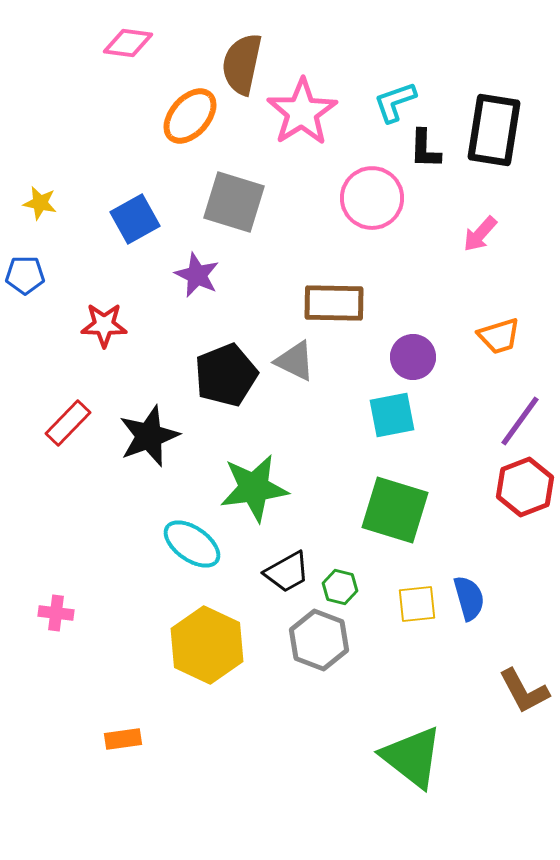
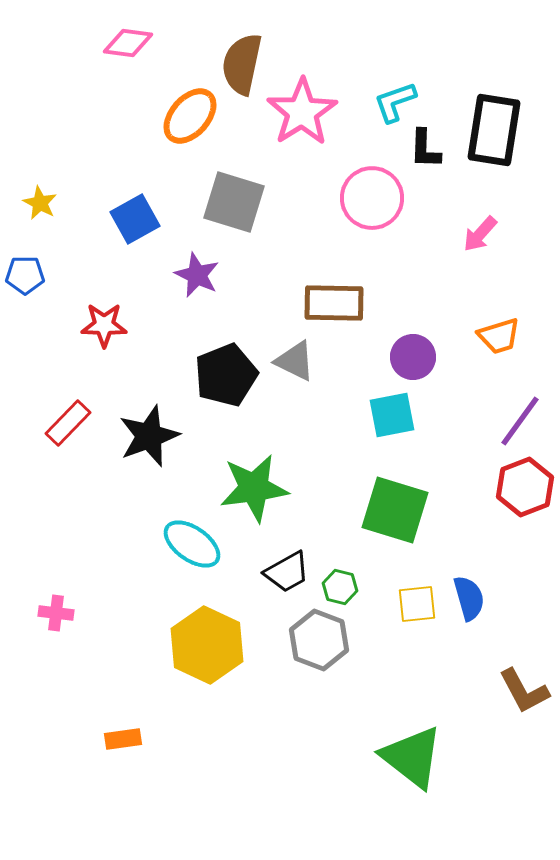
yellow star: rotated 16 degrees clockwise
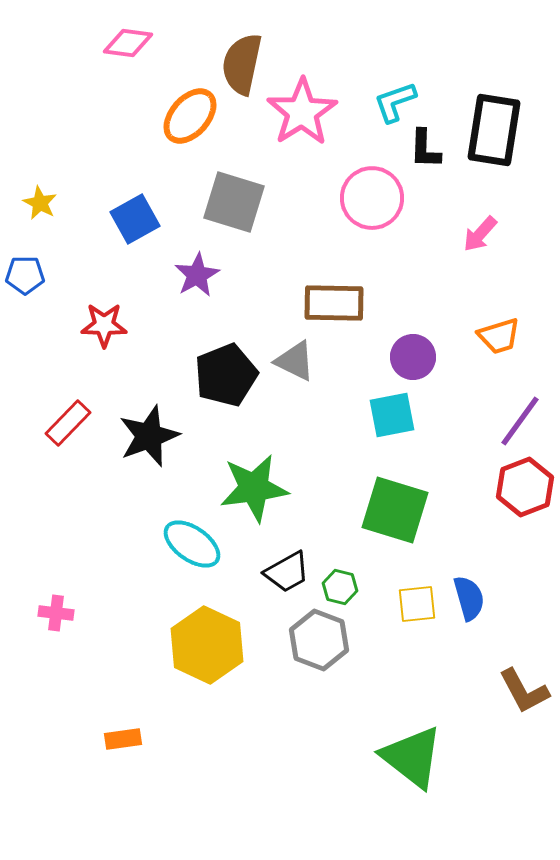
purple star: rotated 18 degrees clockwise
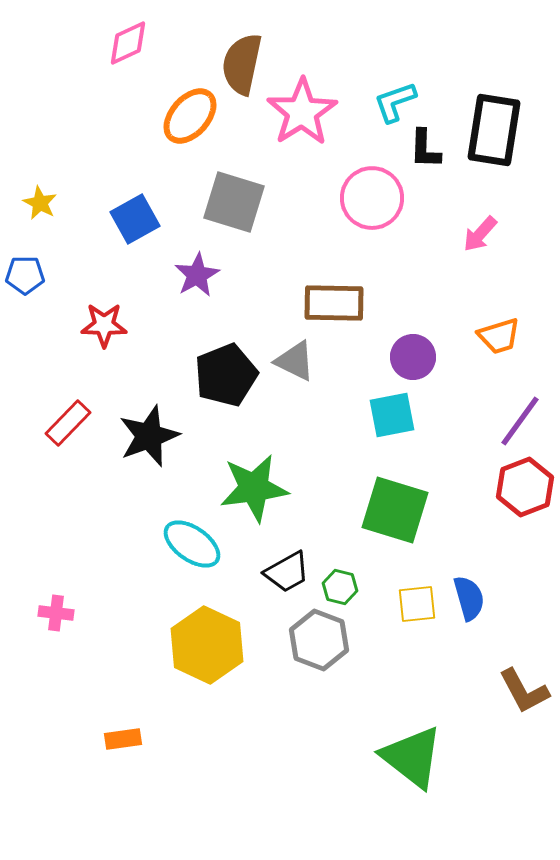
pink diamond: rotated 33 degrees counterclockwise
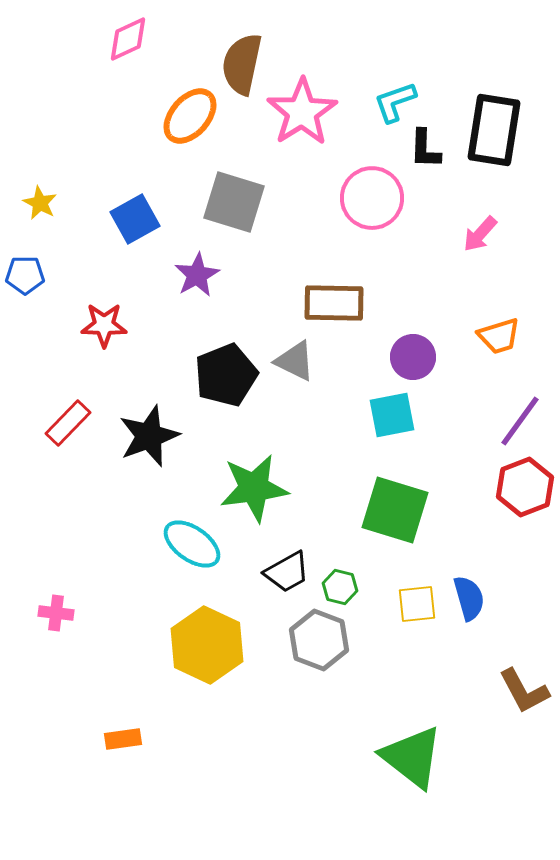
pink diamond: moved 4 px up
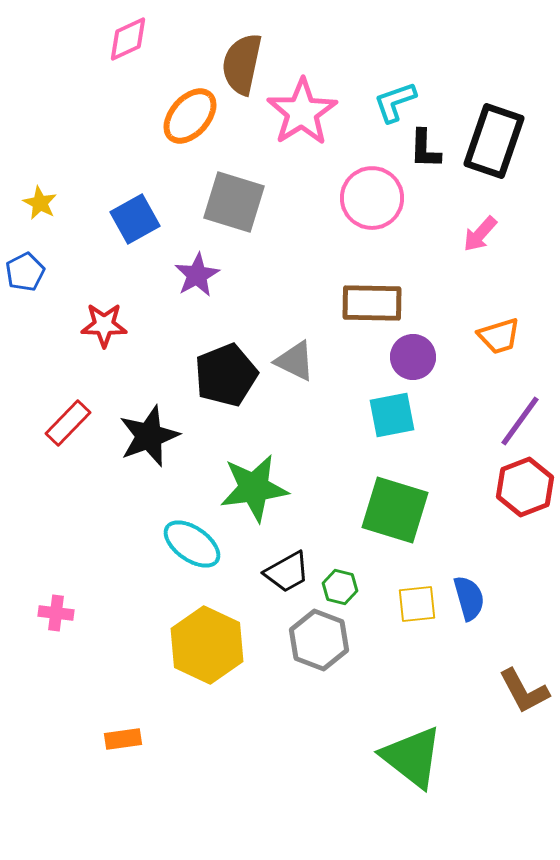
black rectangle: moved 11 px down; rotated 10 degrees clockwise
blue pentagon: moved 3 px up; rotated 27 degrees counterclockwise
brown rectangle: moved 38 px right
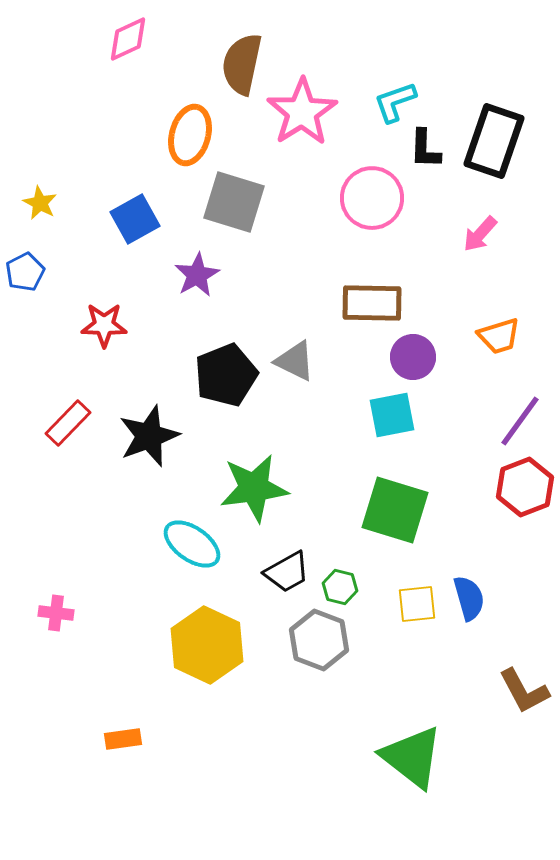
orange ellipse: moved 19 px down; rotated 26 degrees counterclockwise
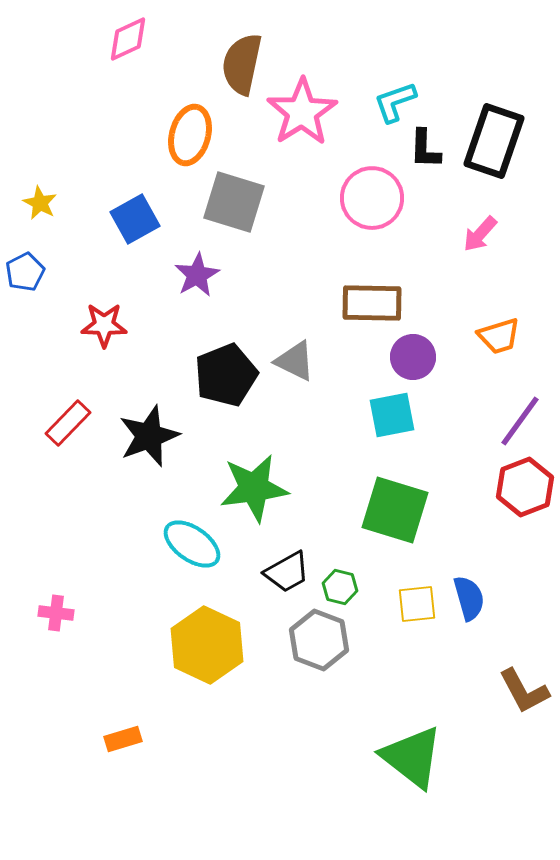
orange rectangle: rotated 9 degrees counterclockwise
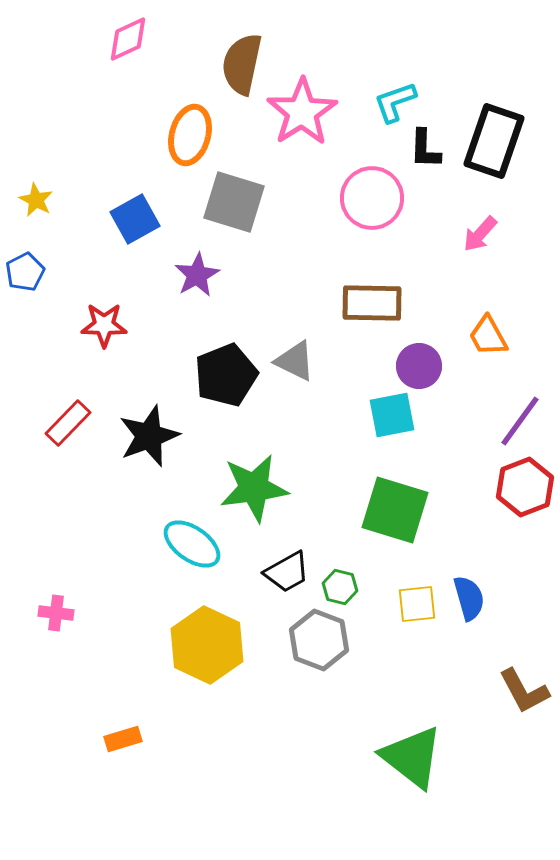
yellow star: moved 4 px left, 3 px up
orange trapezoid: moved 11 px left; rotated 78 degrees clockwise
purple circle: moved 6 px right, 9 px down
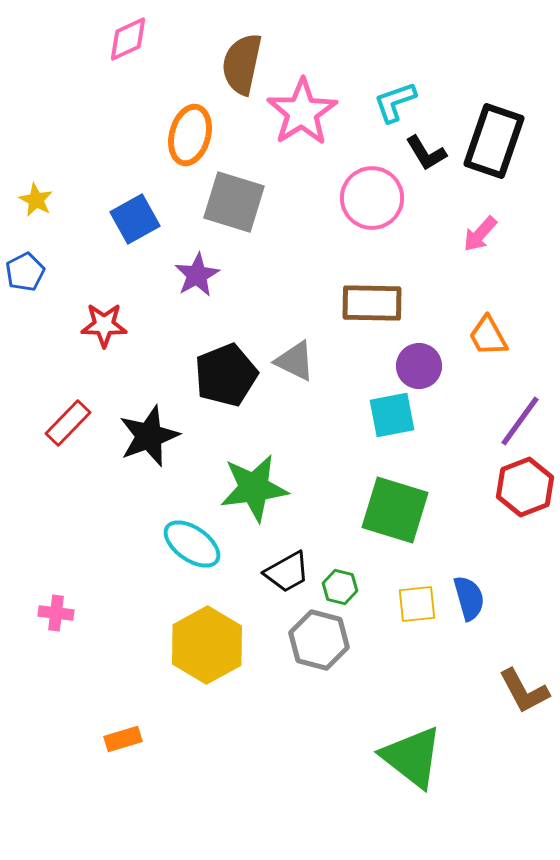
black L-shape: moved 1 px right, 4 px down; rotated 33 degrees counterclockwise
gray hexagon: rotated 6 degrees counterclockwise
yellow hexagon: rotated 6 degrees clockwise
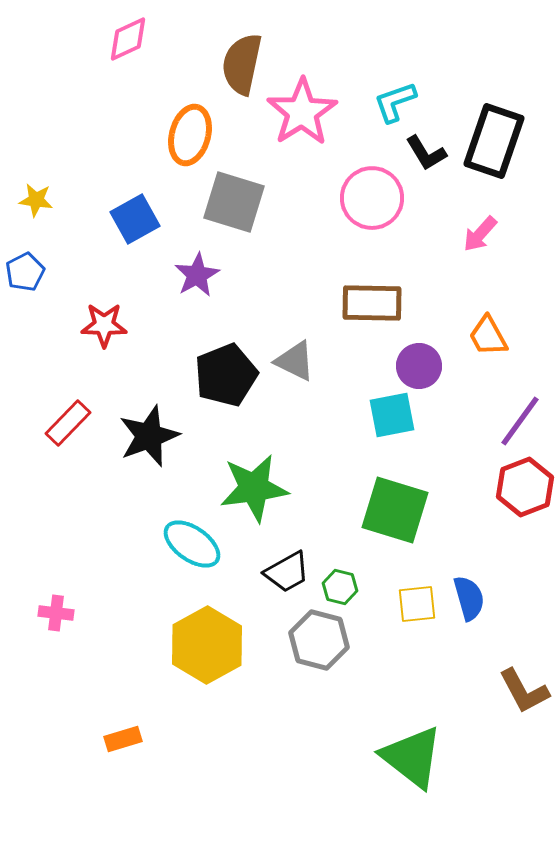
yellow star: rotated 20 degrees counterclockwise
